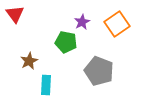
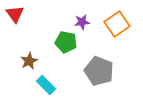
purple star: rotated 21 degrees clockwise
cyan rectangle: rotated 48 degrees counterclockwise
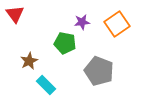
green pentagon: moved 1 px left, 1 px down
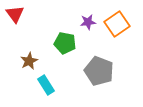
purple star: moved 6 px right
cyan rectangle: rotated 12 degrees clockwise
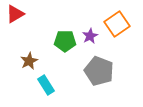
red triangle: rotated 36 degrees clockwise
purple star: moved 2 px right, 14 px down; rotated 21 degrees counterclockwise
green pentagon: moved 2 px up; rotated 10 degrees counterclockwise
